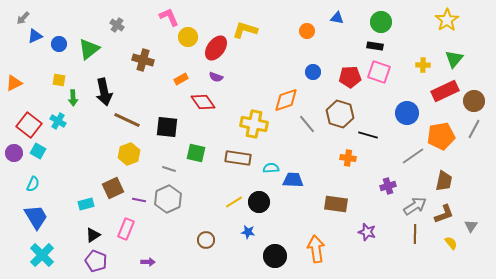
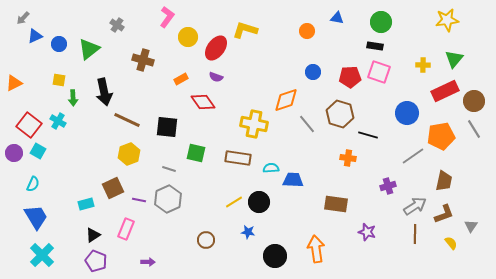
pink L-shape at (169, 17): moved 2 px left; rotated 60 degrees clockwise
yellow star at (447, 20): rotated 25 degrees clockwise
gray line at (474, 129): rotated 60 degrees counterclockwise
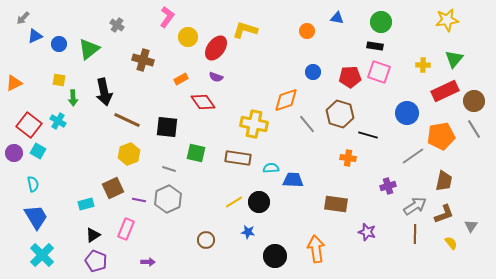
cyan semicircle at (33, 184): rotated 35 degrees counterclockwise
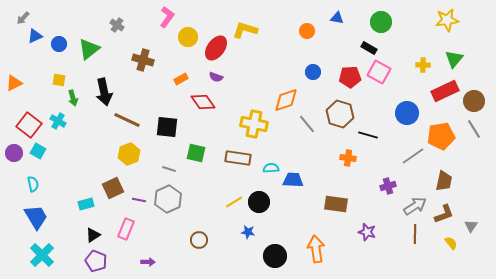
black rectangle at (375, 46): moved 6 px left, 2 px down; rotated 21 degrees clockwise
pink square at (379, 72): rotated 10 degrees clockwise
green arrow at (73, 98): rotated 14 degrees counterclockwise
brown circle at (206, 240): moved 7 px left
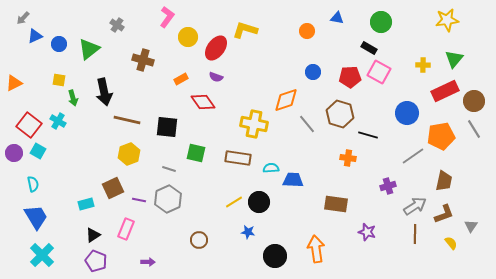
brown line at (127, 120): rotated 12 degrees counterclockwise
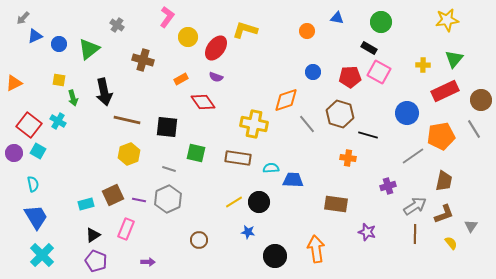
brown circle at (474, 101): moved 7 px right, 1 px up
brown square at (113, 188): moved 7 px down
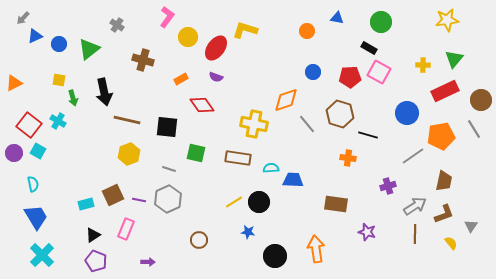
red diamond at (203, 102): moved 1 px left, 3 px down
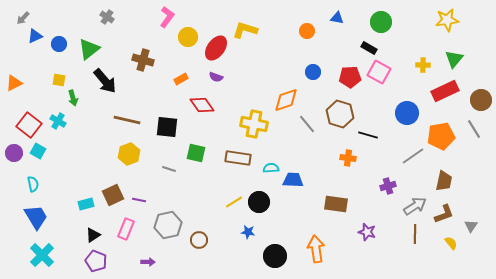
gray cross at (117, 25): moved 10 px left, 8 px up
black arrow at (104, 92): moved 1 px right, 11 px up; rotated 28 degrees counterclockwise
gray hexagon at (168, 199): moved 26 px down; rotated 12 degrees clockwise
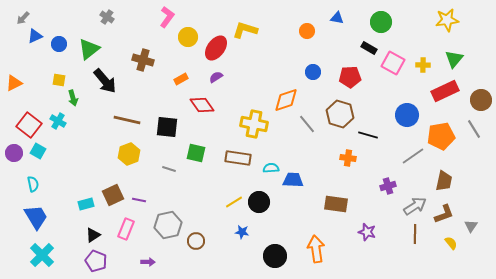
pink square at (379, 72): moved 14 px right, 9 px up
purple semicircle at (216, 77): rotated 128 degrees clockwise
blue circle at (407, 113): moved 2 px down
blue star at (248, 232): moved 6 px left
brown circle at (199, 240): moved 3 px left, 1 px down
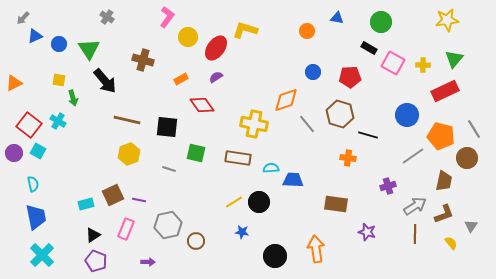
green triangle at (89, 49): rotated 25 degrees counterclockwise
brown circle at (481, 100): moved 14 px left, 58 px down
orange pentagon at (441, 136): rotated 24 degrees clockwise
blue trapezoid at (36, 217): rotated 20 degrees clockwise
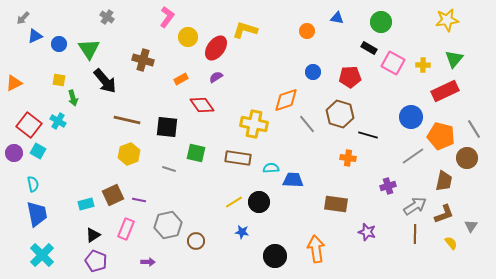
blue circle at (407, 115): moved 4 px right, 2 px down
blue trapezoid at (36, 217): moved 1 px right, 3 px up
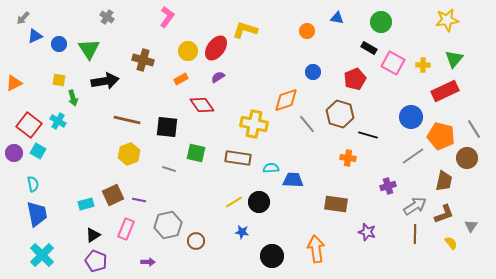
yellow circle at (188, 37): moved 14 px down
purple semicircle at (216, 77): moved 2 px right
red pentagon at (350, 77): moved 5 px right, 2 px down; rotated 20 degrees counterclockwise
black arrow at (105, 81): rotated 60 degrees counterclockwise
black circle at (275, 256): moved 3 px left
